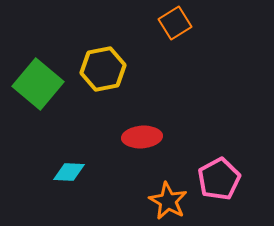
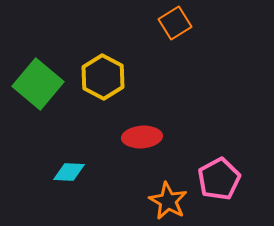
yellow hexagon: moved 8 px down; rotated 21 degrees counterclockwise
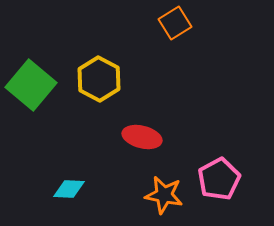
yellow hexagon: moved 4 px left, 2 px down
green square: moved 7 px left, 1 px down
red ellipse: rotated 18 degrees clockwise
cyan diamond: moved 17 px down
orange star: moved 4 px left, 6 px up; rotated 18 degrees counterclockwise
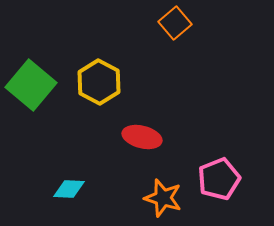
orange square: rotated 8 degrees counterclockwise
yellow hexagon: moved 3 px down
pink pentagon: rotated 6 degrees clockwise
orange star: moved 1 px left, 3 px down; rotated 6 degrees clockwise
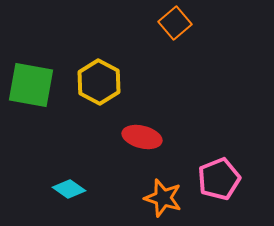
green square: rotated 30 degrees counterclockwise
cyan diamond: rotated 32 degrees clockwise
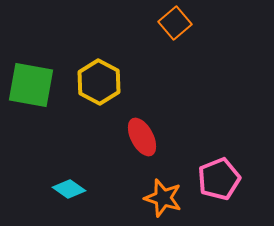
red ellipse: rotated 48 degrees clockwise
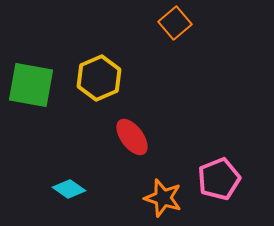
yellow hexagon: moved 4 px up; rotated 9 degrees clockwise
red ellipse: moved 10 px left; rotated 9 degrees counterclockwise
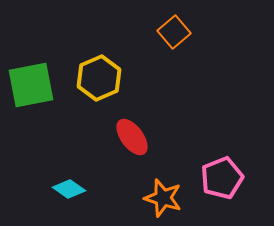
orange square: moved 1 px left, 9 px down
green square: rotated 21 degrees counterclockwise
pink pentagon: moved 3 px right, 1 px up
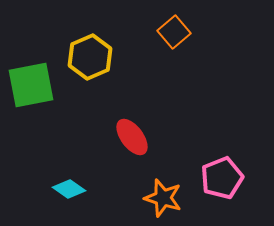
yellow hexagon: moved 9 px left, 21 px up
